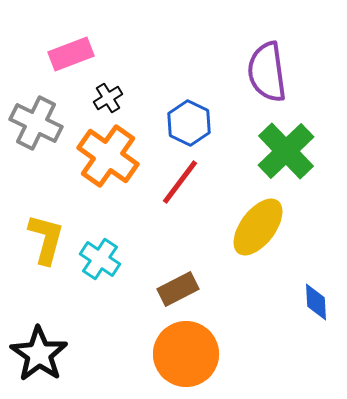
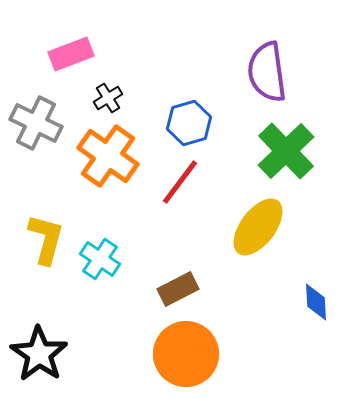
blue hexagon: rotated 18 degrees clockwise
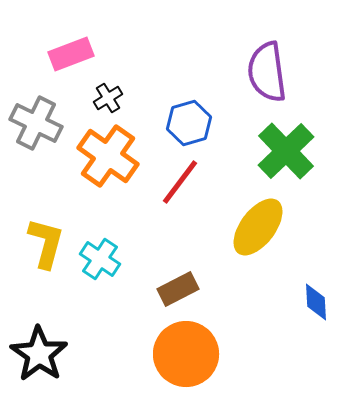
yellow L-shape: moved 4 px down
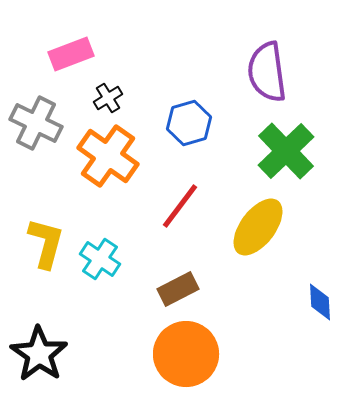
red line: moved 24 px down
blue diamond: moved 4 px right
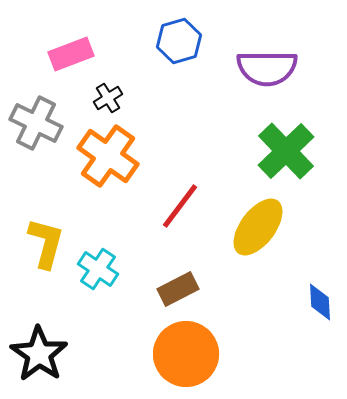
purple semicircle: moved 4 px up; rotated 82 degrees counterclockwise
blue hexagon: moved 10 px left, 82 px up
cyan cross: moved 2 px left, 10 px down
